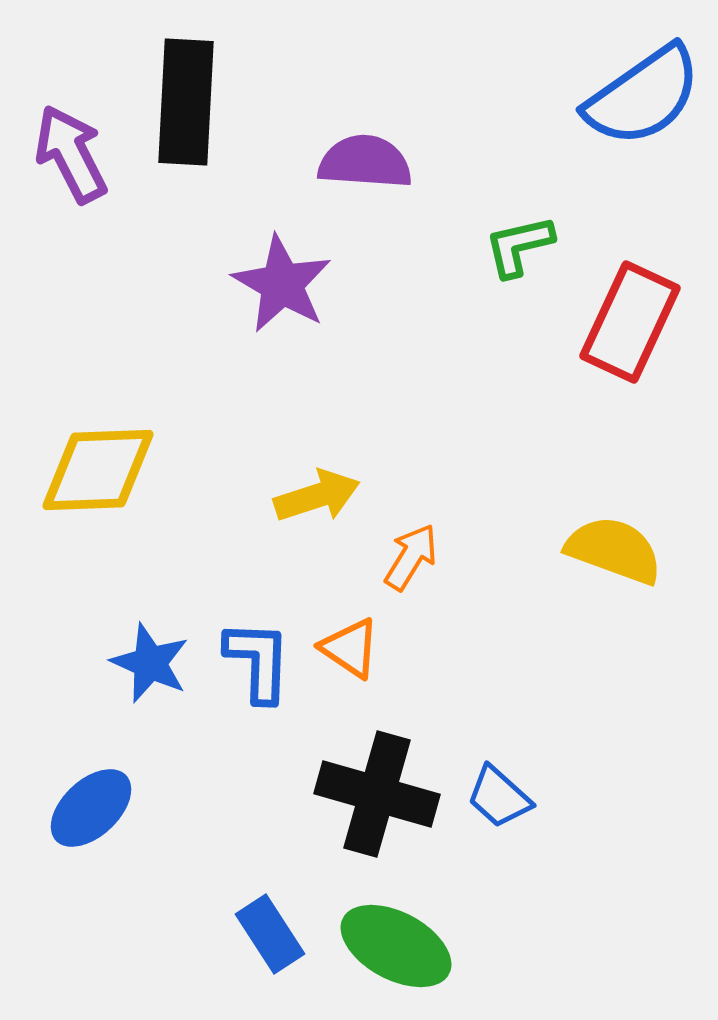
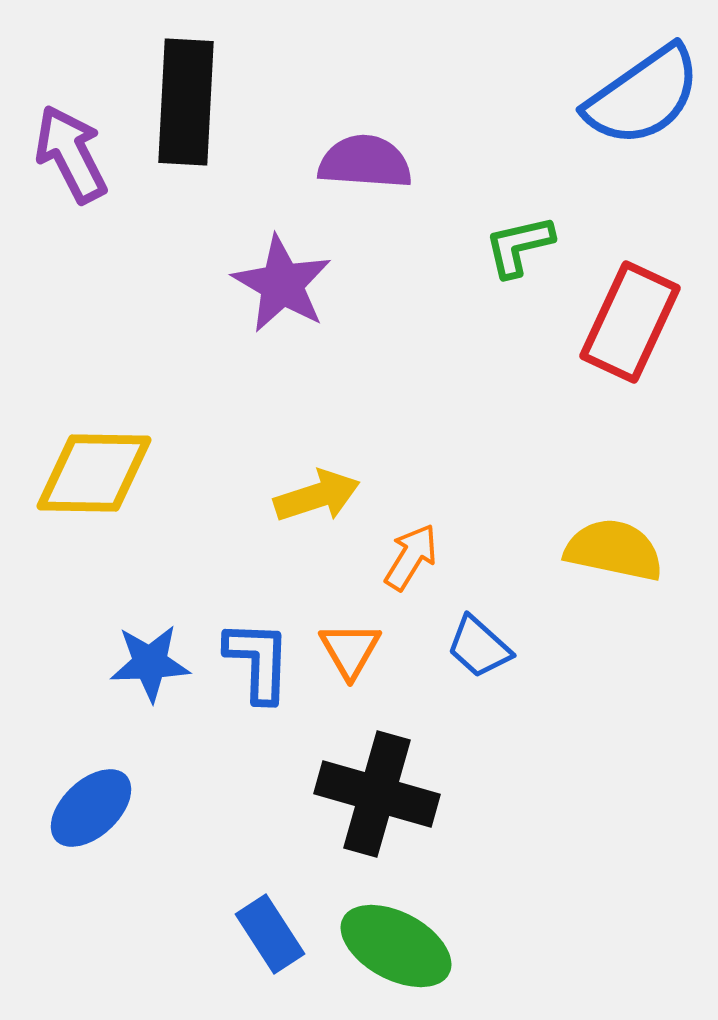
yellow diamond: moved 4 px left, 3 px down; rotated 3 degrees clockwise
yellow semicircle: rotated 8 degrees counterclockwise
orange triangle: moved 2 px down; rotated 26 degrees clockwise
blue star: rotated 26 degrees counterclockwise
blue trapezoid: moved 20 px left, 150 px up
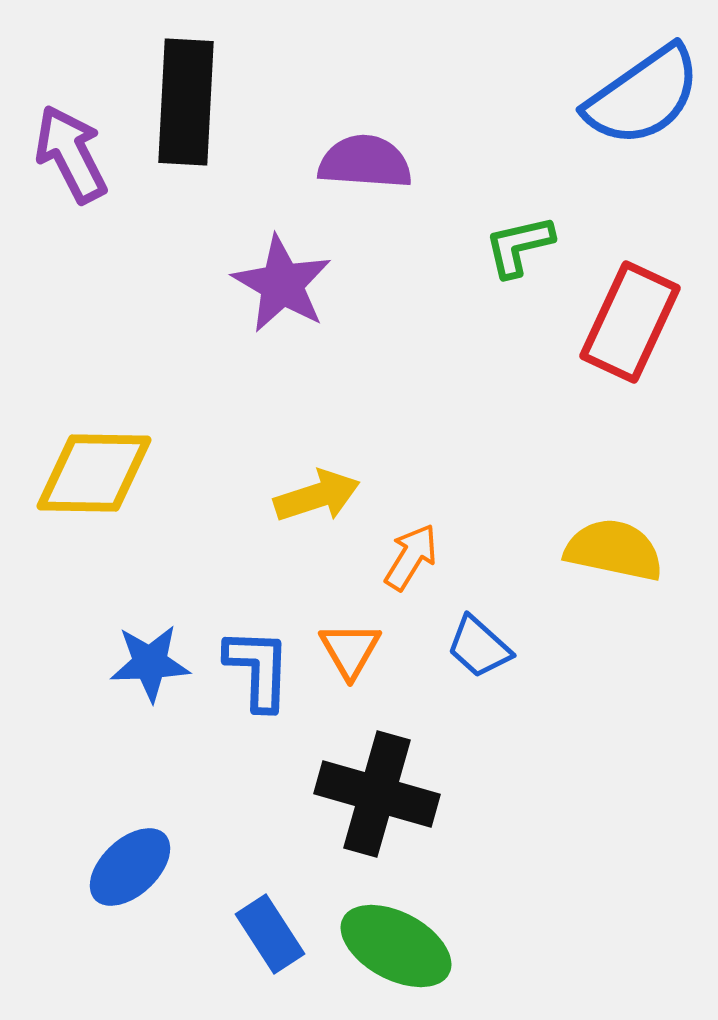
blue L-shape: moved 8 px down
blue ellipse: moved 39 px right, 59 px down
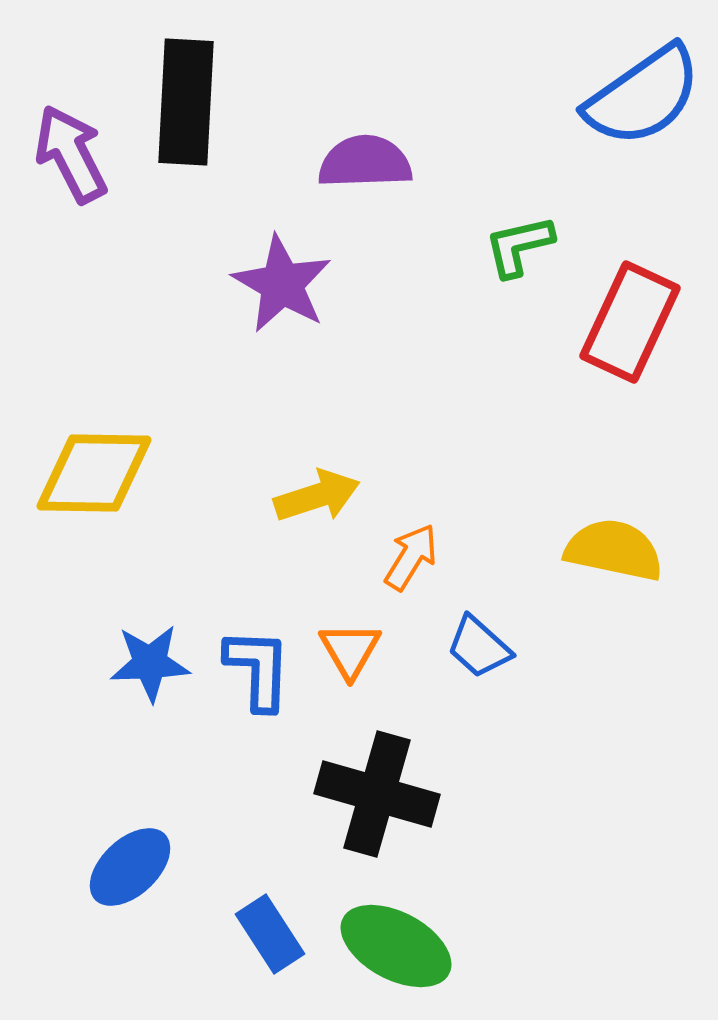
purple semicircle: rotated 6 degrees counterclockwise
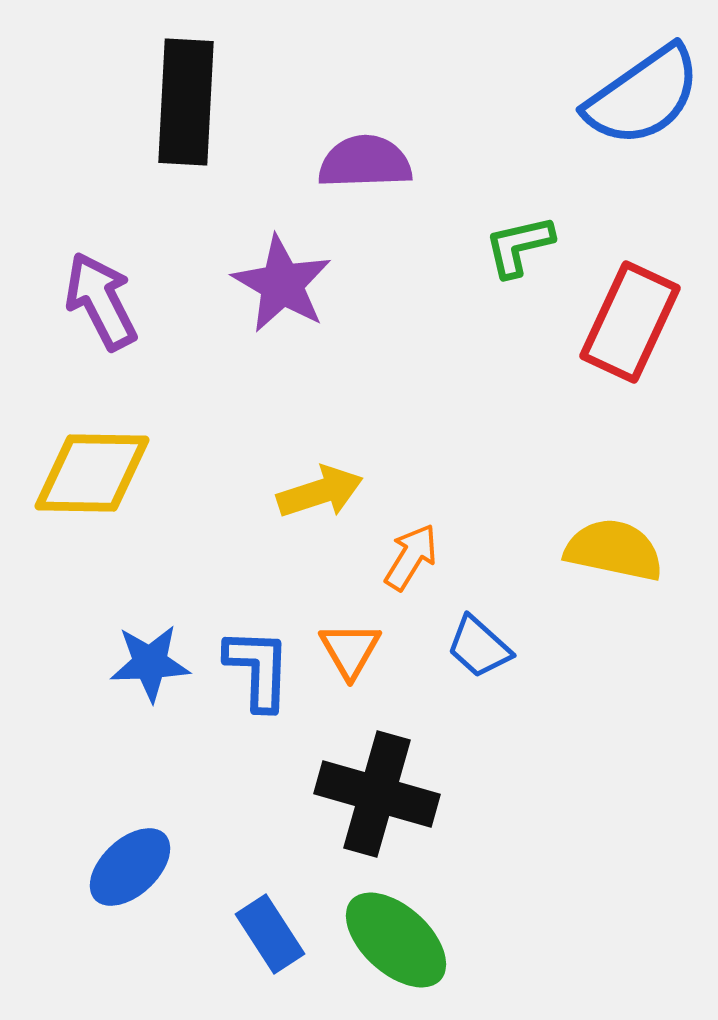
purple arrow: moved 30 px right, 147 px down
yellow diamond: moved 2 px left
yellow arrow: moved 3 px right, 4 px up
green ellipse: moved 6 px up; rotated 14 degrees clockwise
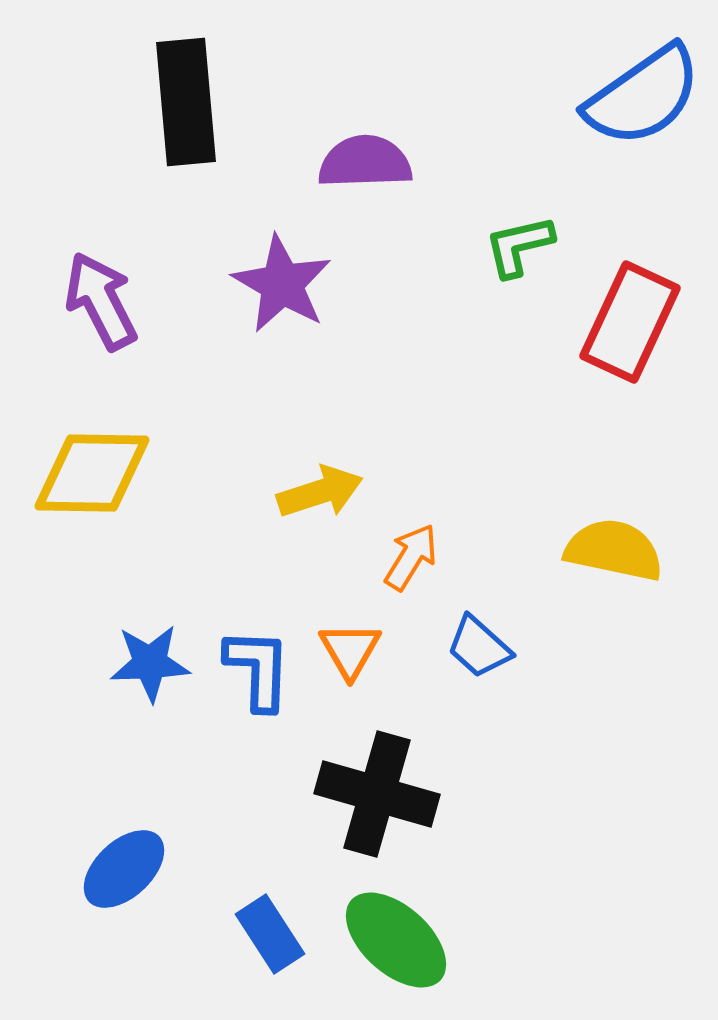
black rectangle: rotated 8 degrees counterclockwise
blue ellipse: moved 6 px left, 2 px down
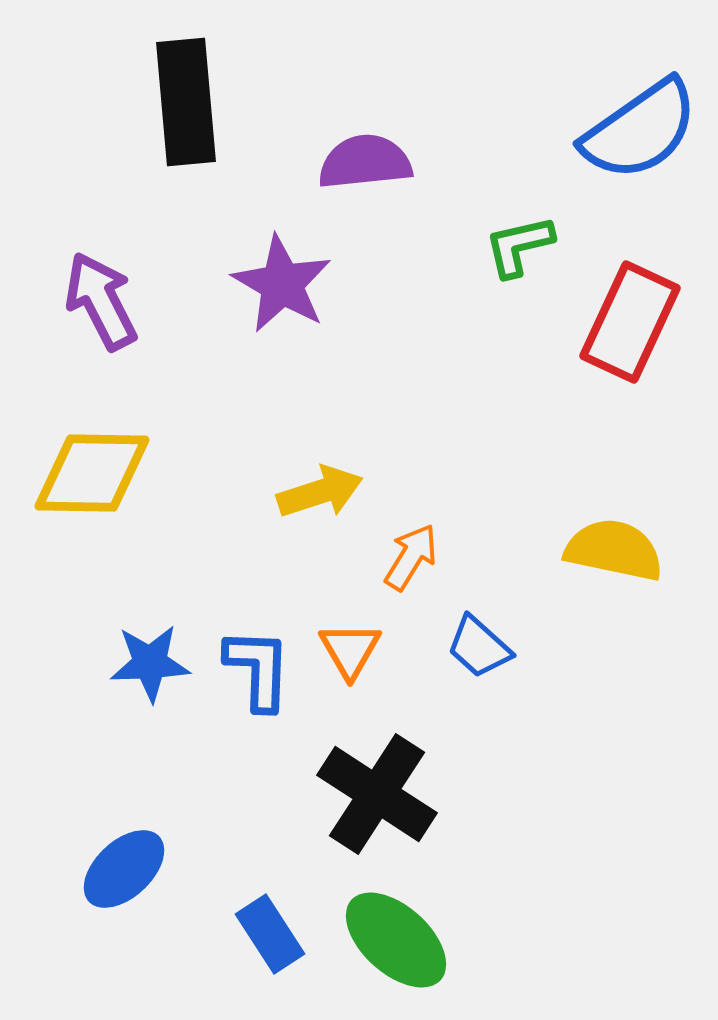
blue semicircle: moved 3 px left, 34 px down
purple semicircle: rotated 4 degrees counterclockwise
black cross: rotated 17 degrees clockwise
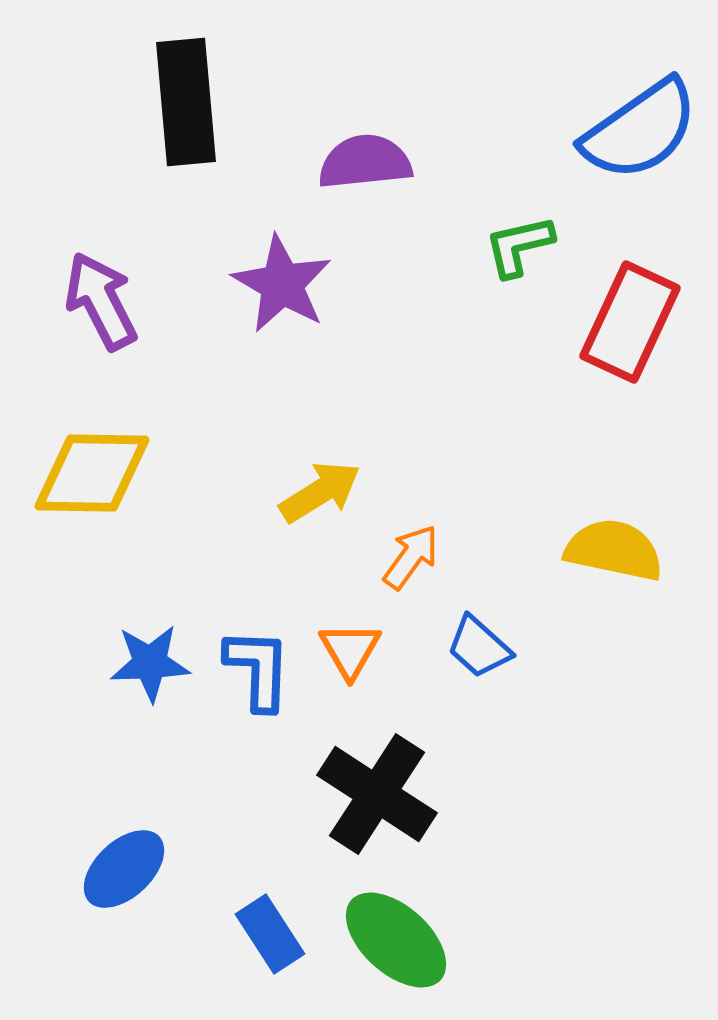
yellow arrow: rotated 14 degrees counterclockwise
orange arrow: rotated 4 degrees clockwise
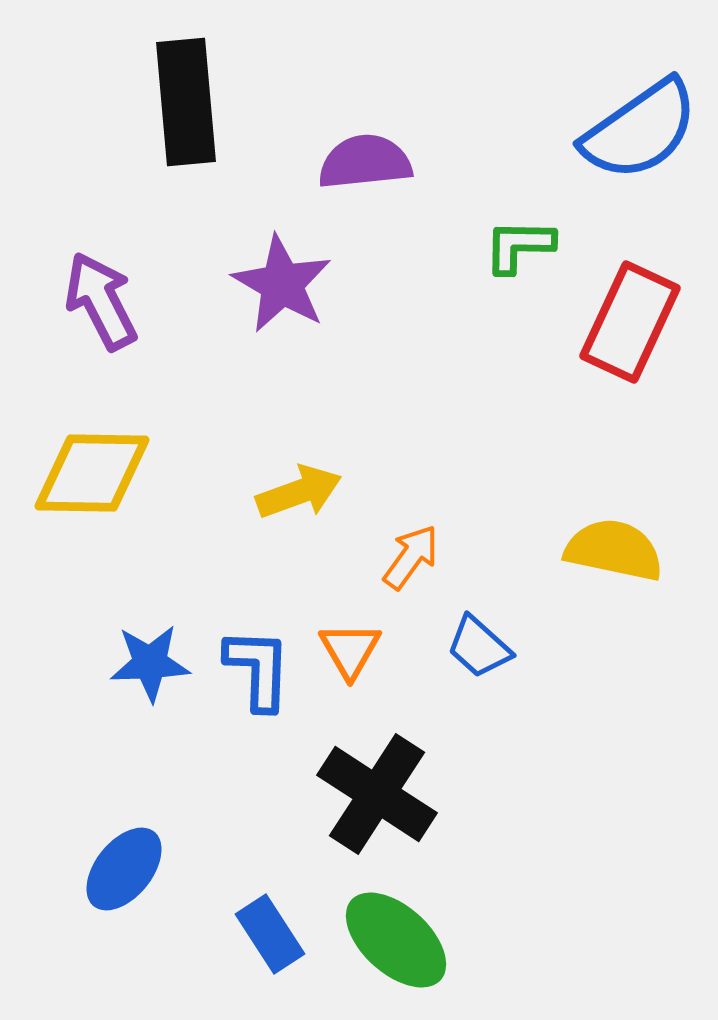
green L-shape: rotated 14 degrees clockwise
yellow arrow: moved 21 px left; rotated 12 degrees clockwise
blue ellipse: rotated 8 degrees counterclockwise
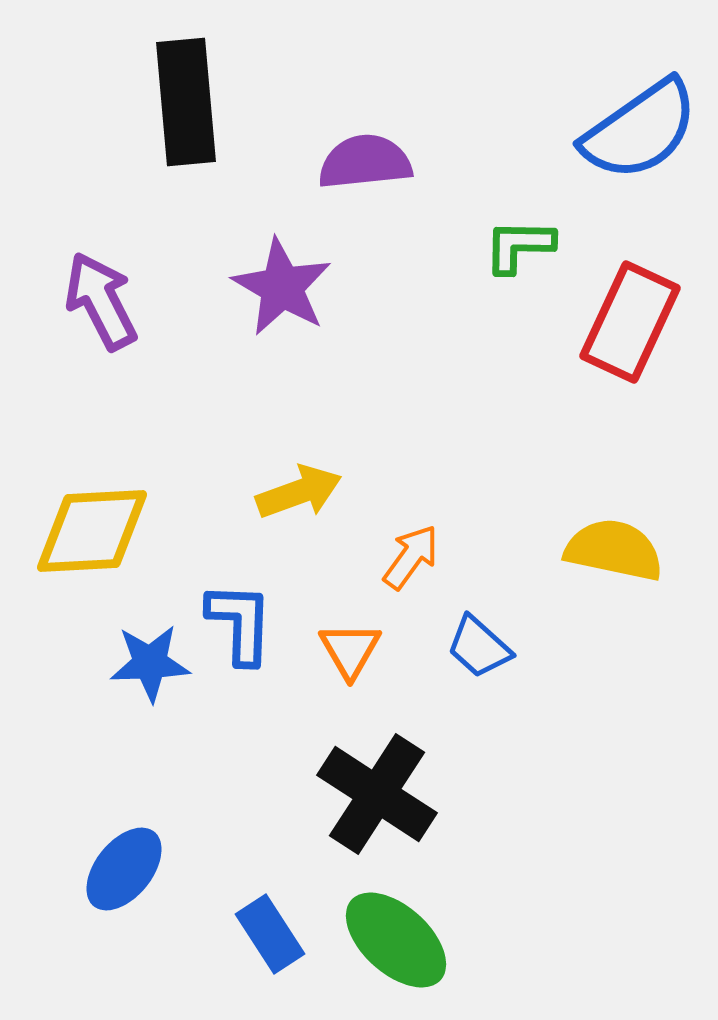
purple star: moved 3 px down
yellow diamond: moved 58 px down; rotated 4 degrees counterclockwise
blue L-shape: moved 18 px left, 46 px up
